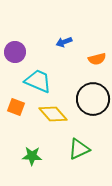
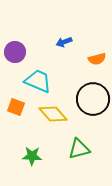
green triangle: rotated 10 degrees clockwise
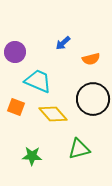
blue arrow: moved 1 px left, 1 px down; rotated 21 degrees counterclockwise
orange semicircle: moved 6 px left
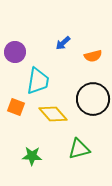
orange semicircle: moved 2 px right, 3 px up
cyan trapezoid: rotated 76 degrees clockwise
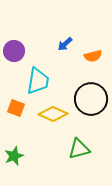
blue arrow: moved 2 px right, 1 px down
purple circle: moved 1 px left, 1 px up
black circle: moved 2 px left
orange square: moved 1 px down
yellow diamond: rotated 24 degrees counterclockwise
green star: moved 18 px left; rotated 24 degrees counterclockwise
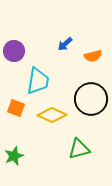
yellow diamond: moved 1 px left, 1 px down
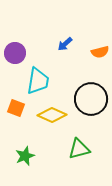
purple circle: moved 1 px right, 2 px down
orange semicircle: moved 7 px right, 4 px up
green star: moved 11 px right
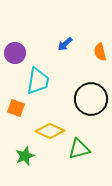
orange semicircle: rotated 90 degrees clockwise
yellow diamond: moved 2 px left, 16 px down
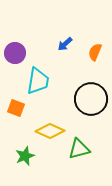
orange semicircle: moved 5 px left; rotated 36 degrees clockwise
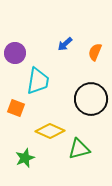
green star: moved 2 px down
